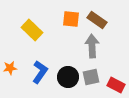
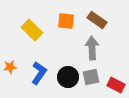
orange square: moved 5 px left, 2 px down
gray arrow: moved 2 px down
orange star: moved 1 px up
blue L-shape: moved 1 px left, 1 px down
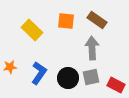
black circle: moved 1 px down
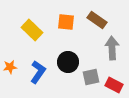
orange square: moved 1 px down
gray arrow: moved 20 px right
blue L-shape: moved 1 px left, 1 px up
black circle: moved 16 px up
red rectangle: moved 2 px left
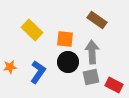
orange square: moved 1 px left, 17 px down
gray arrow: moved 20 px left, 4 px down
